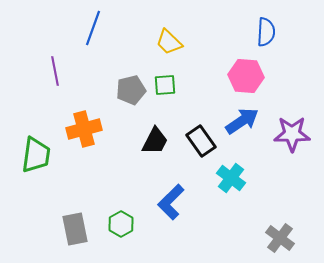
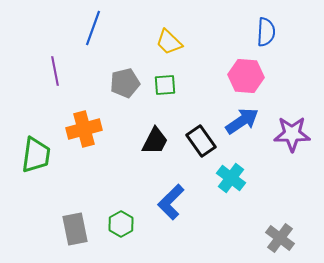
gray pentagon: moved 6 px left, 7 px up
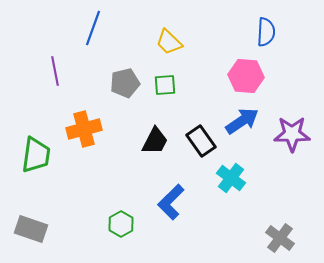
gray rectangle: moved 44 px left; rotated 60 degrees counterclockwise
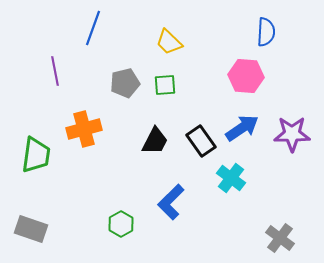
blue arrow: moved 7 px down
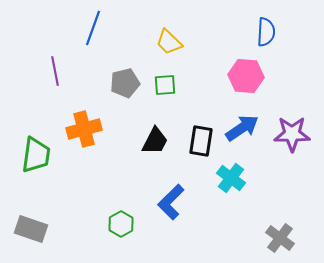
black rectangle: rotated 44 degrees clockwise
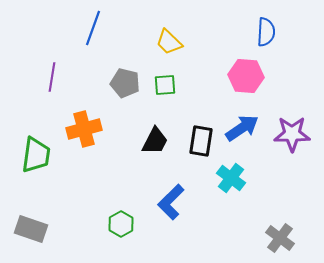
purple line: moved 3 px left, 6 px down; rotated 20 degrees clockwise
gray pentagon: rotated 28 degrees clockwise
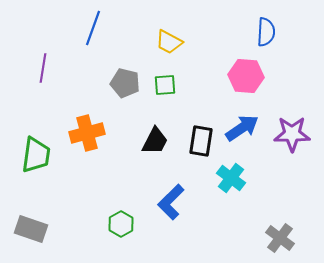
yellow trapezoid: rotated 16 degrees counterclockwise
purple line: moved 9 px left, 9 px up
orange cross: moved 3 px right, 4 px down
